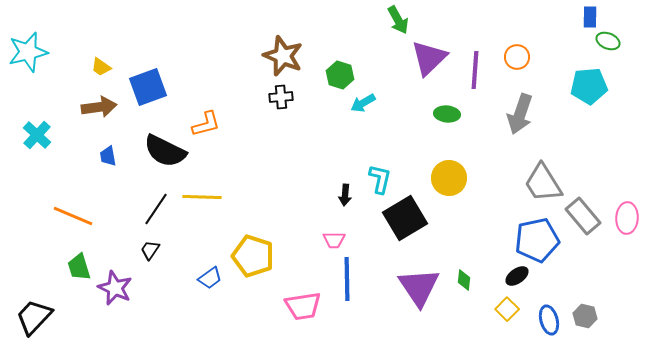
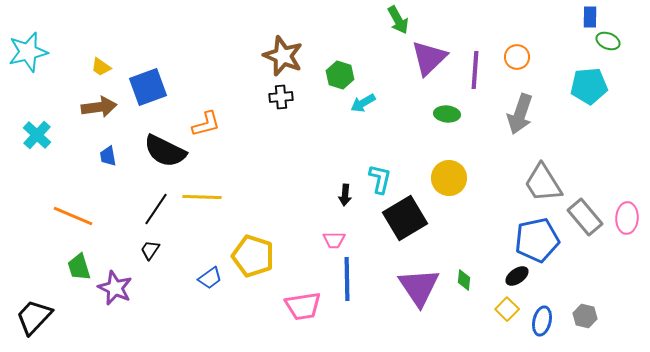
gray rectangle at (583, 216): moved 2 px right, 1 px down
blue ellipse at (549, 320): moved 7 px left, 1 px down; rotated 28 degrees clockwise
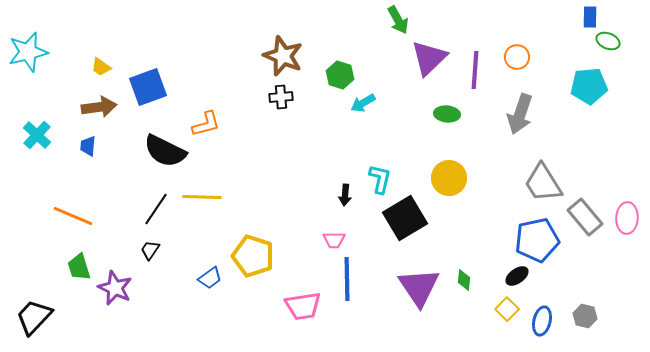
blue trapezoid at (108, 156): moved 20 px left, 10 px up; rotated 15 degrees clockwise
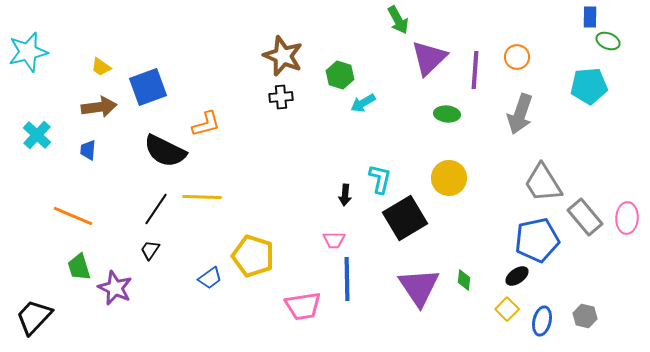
blue trapezoid at (88, 146): moved 4 px down
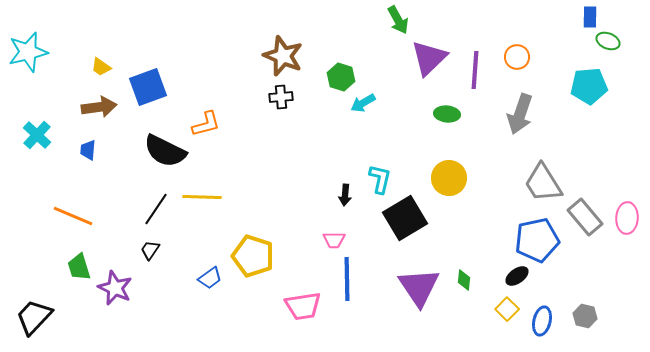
green hexagon at (340, 75): moved 1 px right, 2 px down
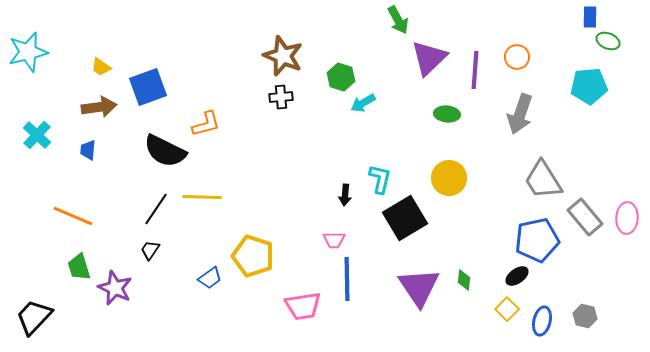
gray trapezoid at (543, 183): moved 3 px up
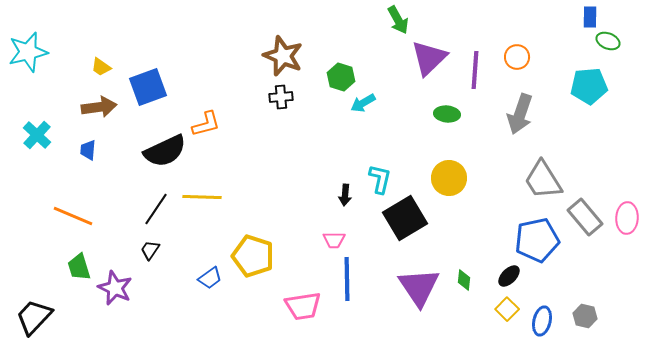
black semicircle at (165, 151): rotated 51 degrees counterclockwise
black ellipse at (517, 276): moved 8 px left; rotated 10 degrees counterclockwise
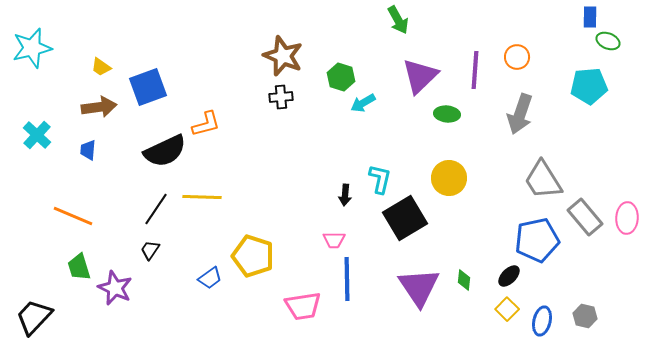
cyan star at (28, 52): moved 4 px right, 4 px up
purple triangle at (429, 58): moved 9 px left, 18 px down
